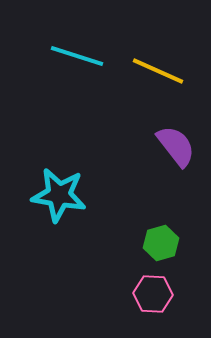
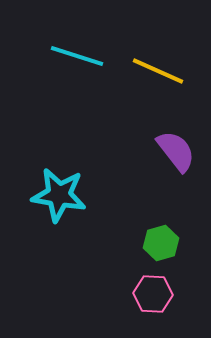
purple semicircle: moved 5 px down
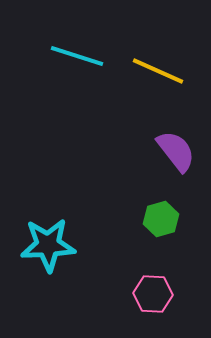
cyan star: moved 11 px left, 50 px down; rotated 12 degrees counterclockwise
green hexagon: moved 24 px up
